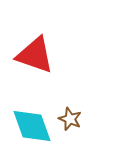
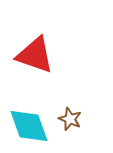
cyan diamond: moved 3 px left
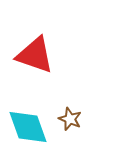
cyan diamond: moved 1 px left, 1 px down
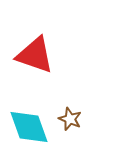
cyan diamond: moved 1 px right
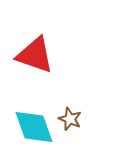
cyan diamond: moved 5 px right
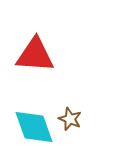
red triangle: rotated 15 degrees counterclockwise
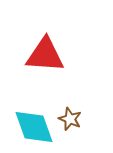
red triangle: moved 10 px right
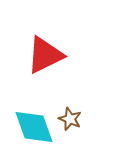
red triangle: rotated 30 degrees counterclockwise
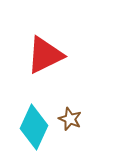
cyan diamond: rotated 45 degrees clockwise
